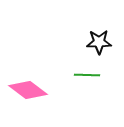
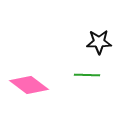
pink diamond: moved 1 px right, 5 px up
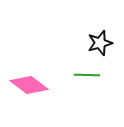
black star: moved 1 px right, 1 px down; rotated 15 degrees counterclockwise
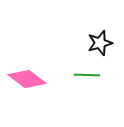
pink diamond: moved 2 px left, 6 px up
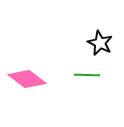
black star: rotated 30 degrees counterclockwise
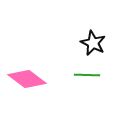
black star: moved 7 px left
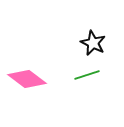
green line: rotated 20 degrees counterclockwise
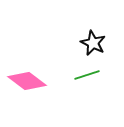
pink diamond: moved 2 px down
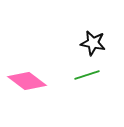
black star: rotated 15 degrees counterclockwise
